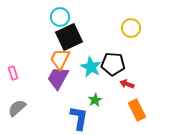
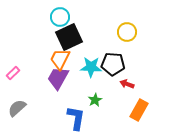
yellow circle: moved 4 px left, 4 px down
cyan star: rotated 25 degrees counterclockwise
pink rectangle: rotated 64 degrees clockwise
orange rectangle: moved 2 px right; rotated 55 degrees clockwise
blue L-shape: moved 3 px left
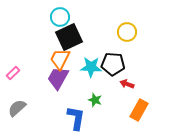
green star: rotated 24 degrees counterclockwise
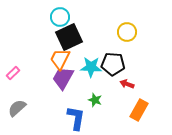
purple trapezoid: moved 5 px right
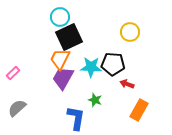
yellow circle: moved 3 px right
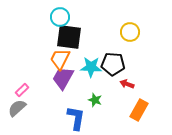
black square: rotated 32 degrees clockwise
pink rectangle: moved 9 px right, 17 px down
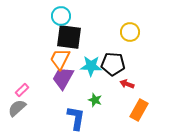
cyan circle: moved 1 px right, 1 px up
cyan star: moved 1 px up
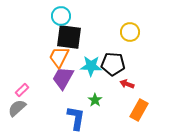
orange trapezoid: moved 1 px left, 2 px up
green star: rotated 16 degrees clockwise
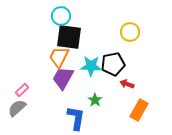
black pentagon: rotated 15 degrees counterclockwise
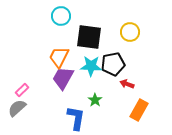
black square: moved 20 px right
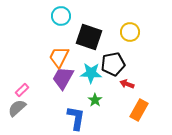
black square: rotated 12 degrees clockwise
cyan star: moved 7 px down
